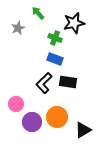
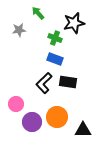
gray star: moved 1 px right, 2 px down; rotated 16 degrees clockwise
black triangle: rotated 30 degrees clockwise
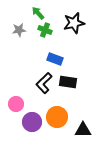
green cross: moved 10 px left, 8 px up
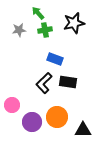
green cross: rotated 32 degrees counterclockwise
pink circle: moved 4 px left, 1 px down
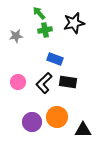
green arrow: moved 1 px right
gray star: moved 3 px left, 6 px down
pink circle: moved 6 px right, 23 px up
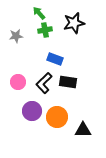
purple circle: moved 11 px up
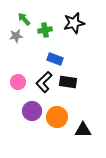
green arrow: moved 15 px left, 6 px down
black L-shape: moved 1 px up
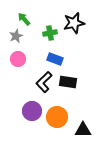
green cross: moved 5 px right, 3 px down
gray star: rotated 16 degrees counterclockwise
pink circle: moved 23 px up
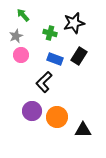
green arrow: moved 1 px left, 4 px up
green cross: rotated 24 degrees clockwise
pink circle: moved 3 px right, 4 px up
black rectangle: moved 11 px right, 26 px up; rotated 66 degrees counterclockwise
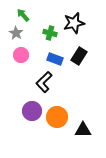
gray star: moved 3 px up; rotated 16 degrees counterclockwise
